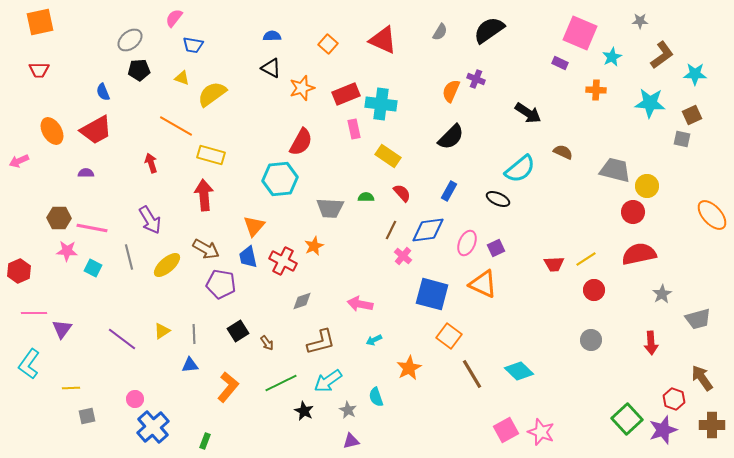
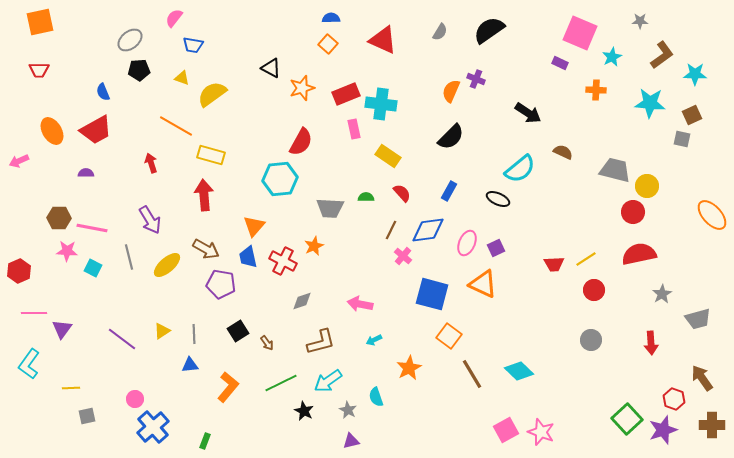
blue semicircle at (272, 36): moved 59 px right, 18 px up
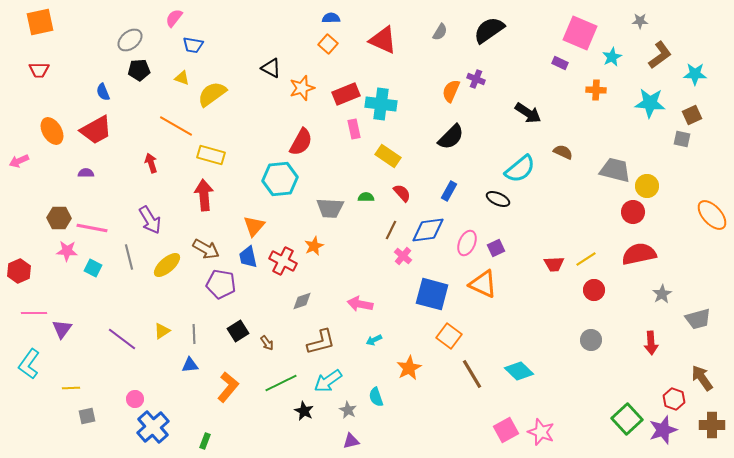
brown L-shape at (662, 55): moved 2 px left
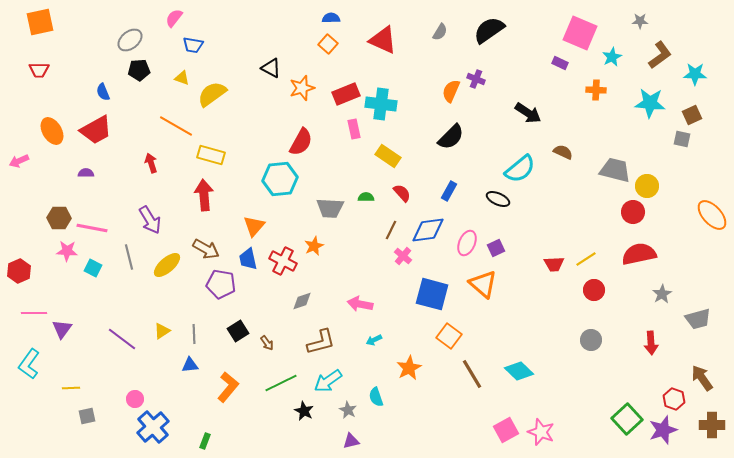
blue trapezoid at (248, 257): moved 2 px down
orange triangle at (483, 284): rotated 16 degrees clockwise
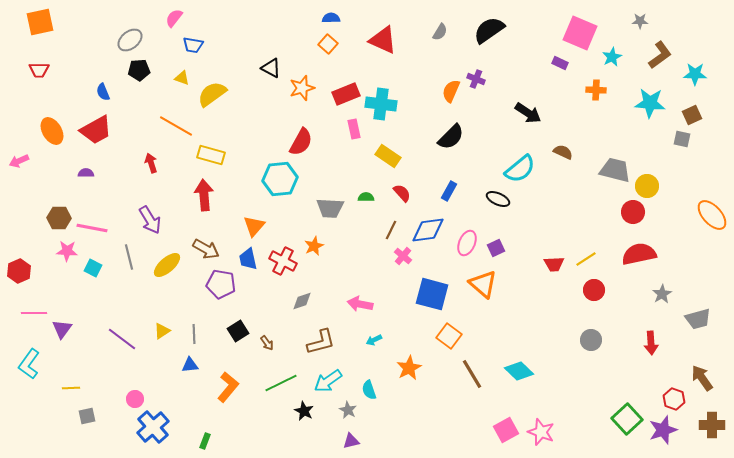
cyan semicircle at (376, 397): moved 7 px left, 7 px up
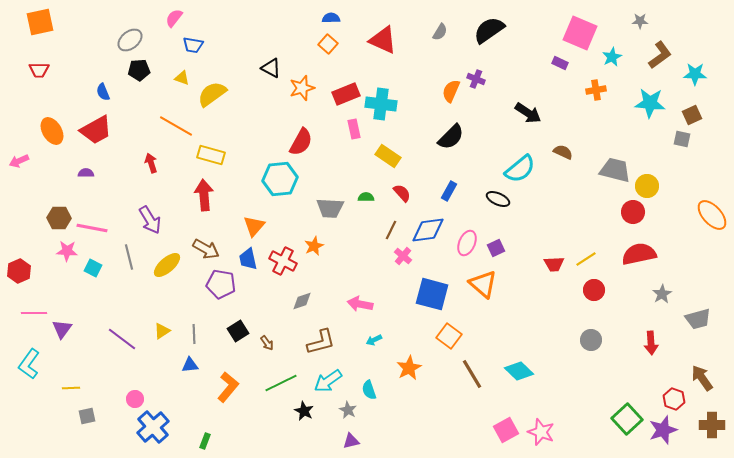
orange cross at (596, 90): rotated 12 degrees counterclockwise
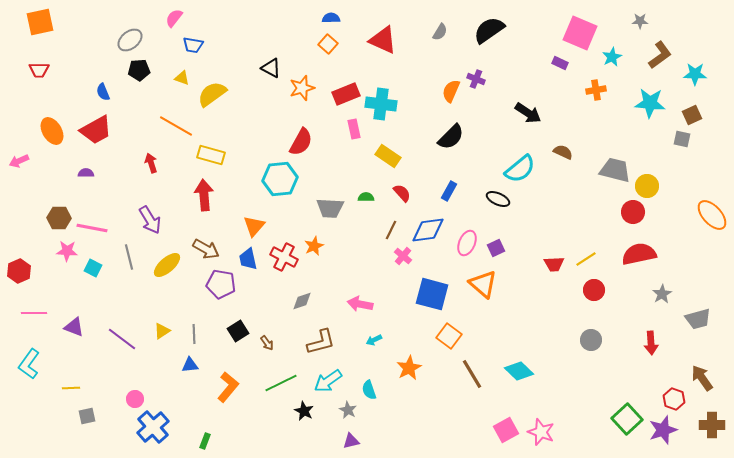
red cross at (283, 261): moved 1 px right, 4 px up
purple triangle at (62, 329): moved 12 px right, 2 px up; rotated 45 degrees counterclockwise
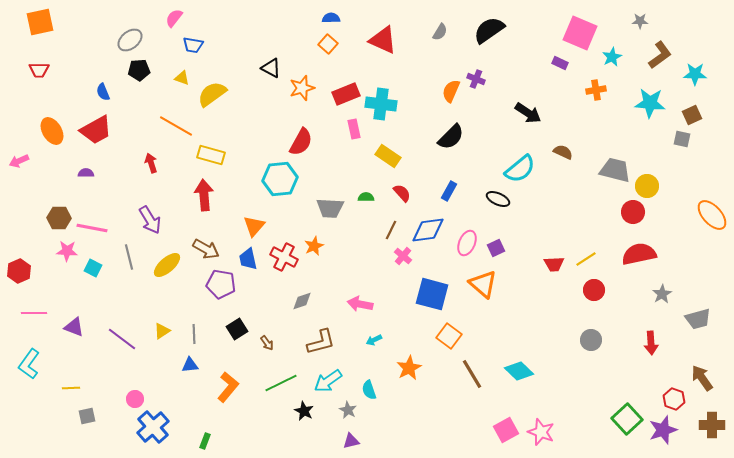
black square at (238, 331): moved 1 px left, 2 px up
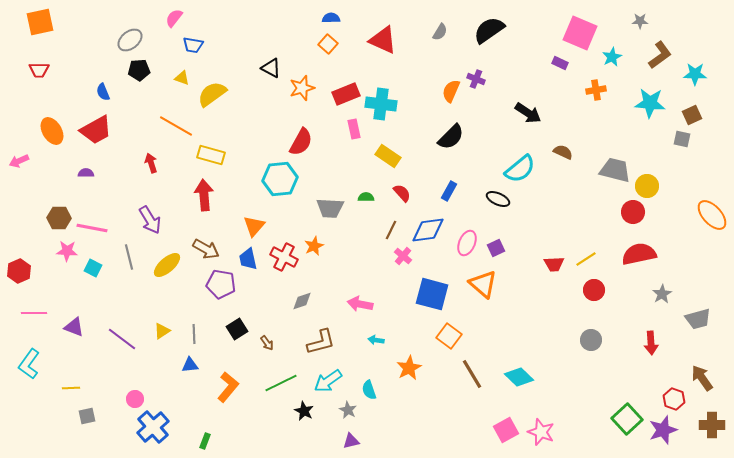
cyan arrow at (374, 340): moved 2 px right; rotated 35 degrees clockwise
cyan diamond at (519, 371): moved 6 px down
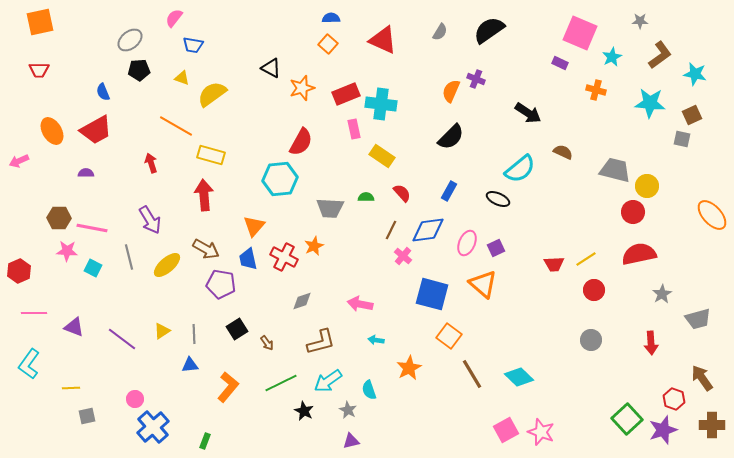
cyan star at (695, 74): rotated 10 degrees clockwise
orange cross at (596, 90): rotated 24 degrees clockwise
yellow rectangle at (388, 156): moved 6 px left
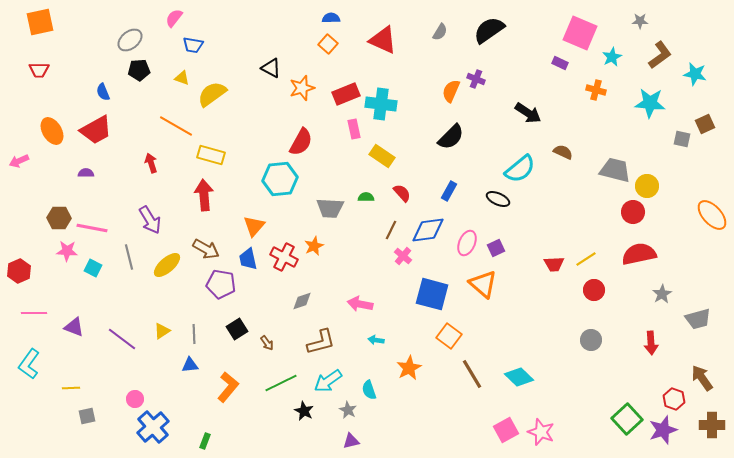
brown square at (692, 115): moved 13 px right, 9 px down
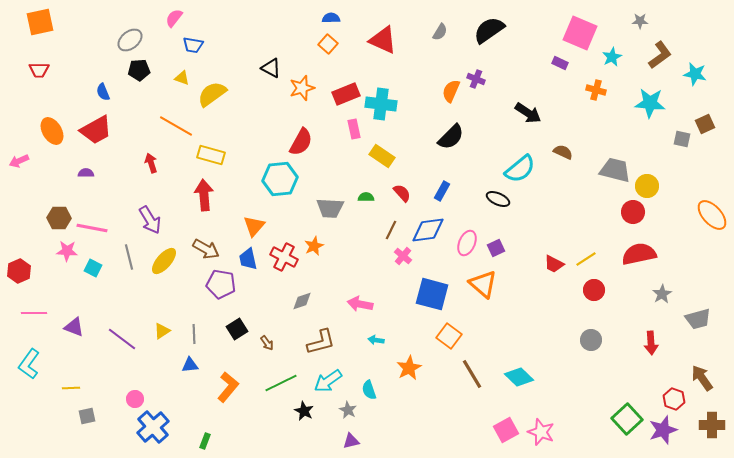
blue rectangle at (449, 191): moved 7 px left
red trapezoid at (554, 264): rotated 30 degrees clockwise
yellow ellipse at (167, 265): moved 3 px left, 4 px up; rotated 8 degrees counterclockwise
